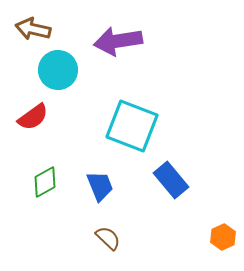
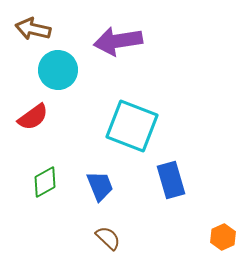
blue rectangle: rotated 24 degrees clockwise
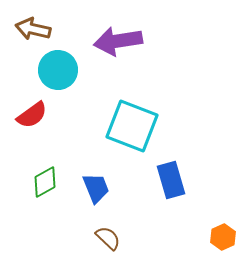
red semicircle: moved 1 px left, 2 px up
blue trapezoid: moved 4 px left, 2 px down
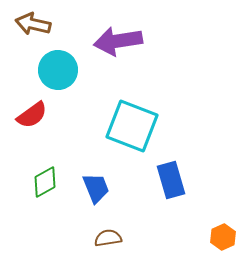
brown arrow: moved 5 px up
brown semicircle: rotated 52 degrees counterclockwise
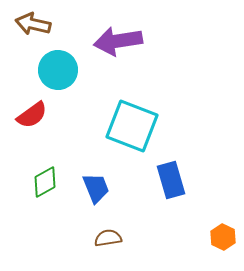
orange hexagon: rotated 10 degrees counterclockwise
